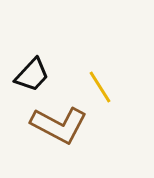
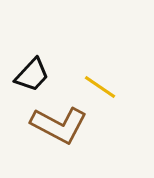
yellow line: rotated 24 degrees counterclockwise
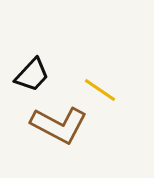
yellow line: moved 3 px down
